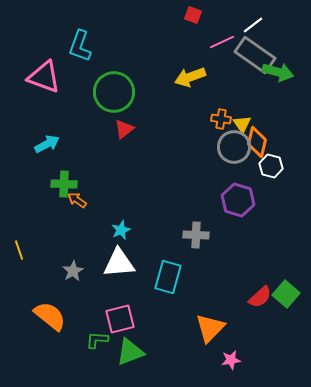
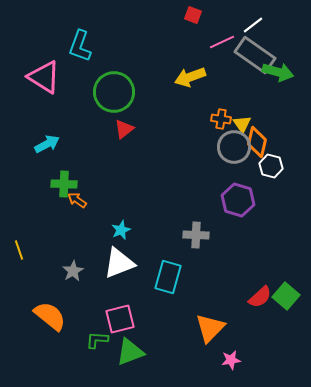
pink triangle: rotated 12 degrees clockwise
white triangle: rotated 16 degrees counterclockwise
green square: moved 2 px down
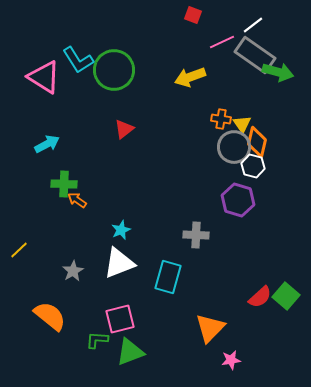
cyan L-shape: moved 2 px left, 14 px down; rotated 52 degrees counterclockwise
green circle: moved 22 px up
white hexagon: moved 18 px left
yellow line: rotated 66 degrees clockwise
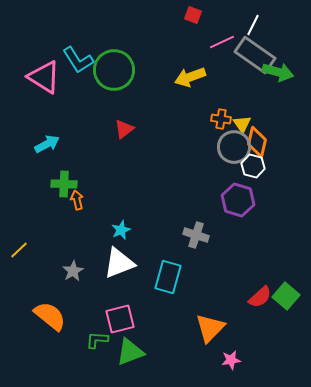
white line: rotated 25 degrees counterclockwise
orange arrow: rotated 42 degrees clockwise
gray cross: rotated 15 degrees clockwise
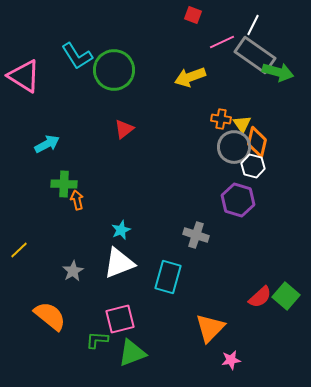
cyan L-shape: moved 1 px left, 4 px up
pink triangle: moved 20 px left, 1 px up
green triangle: moved 2 px right, 1 px down
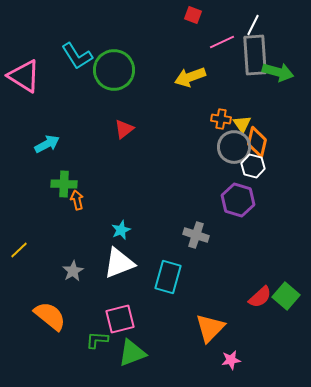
gray rectangle: rotated 51 degrees clockwise
